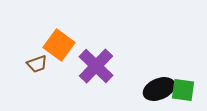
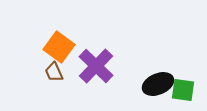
orange square: moved 2 px down
brown trapezoid: moved 17 px right, 8 px down; rotated 85 degrees clockwise
black ellipse: moved 1 px left, 5 px up
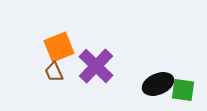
orange square: rotated 32 degrees clockwise
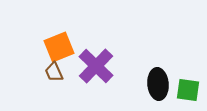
black ellipse: rotated 72 degrees counterclockwise
green square: moved 5 px right
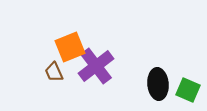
orange square: moved 11 px right
purple cross: rotated 9 degrees clockwise
green square: rotated 15 degrees clockwise
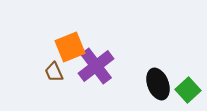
black ellipse: rotated 16 degrees counterclockwise
green square: rotated 25 degrees clockwise
